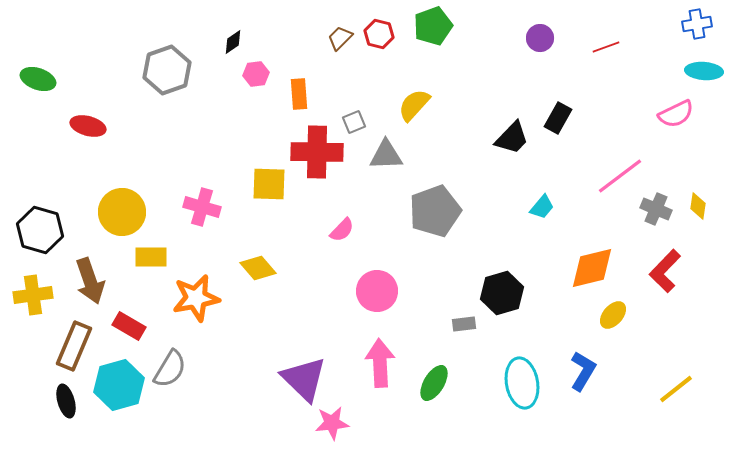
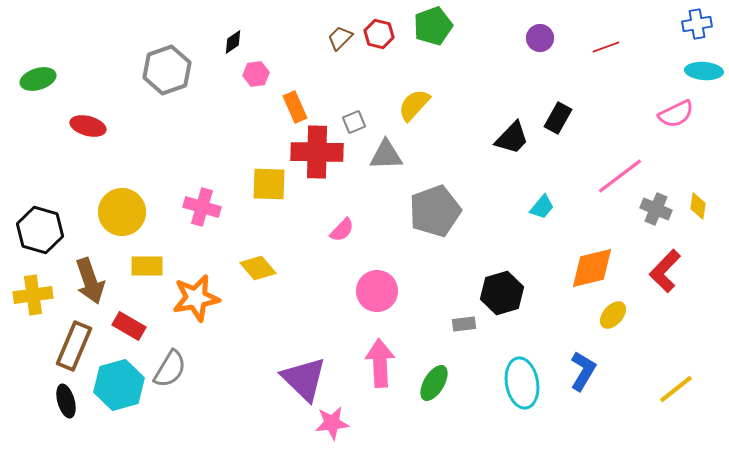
green ellipse at (38, 79): rotated 36 degrees counterclockwise
orange rectangle at (299, 94): moved 4 px left, 13 px down; rotated 20 degrees counterclockwise
yellow rectangle at (151, 257): moved 4 px left, 9 px down
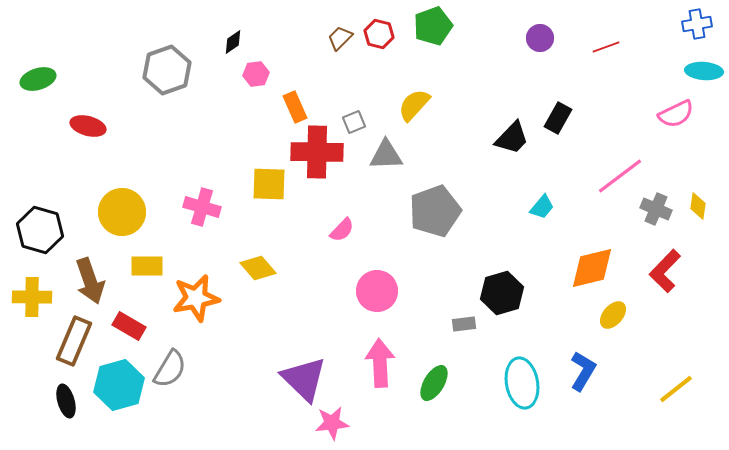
yellow cross at (33, 295): moved 1 px left, 2 px down; rotated 9 degrees clockwise
brown rectangle at (74, 346): moved 5 px up
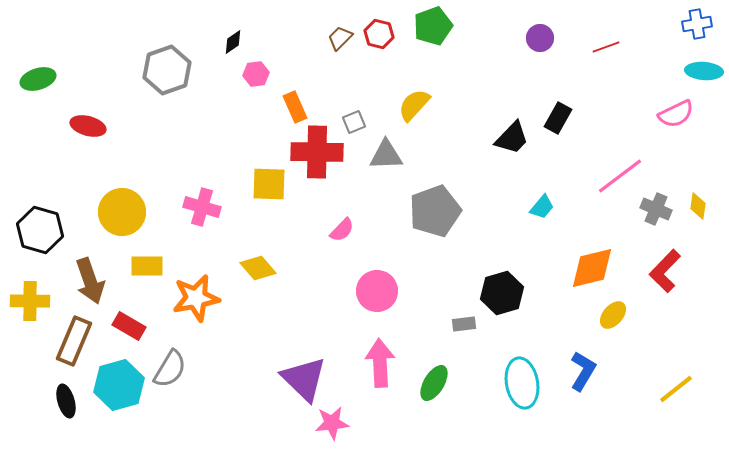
yellow cross at (32, 297): moved 2 px left, 4 px down
